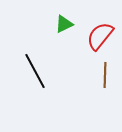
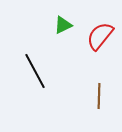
green triangle: moved 1 px left, 1 px down
brown line: moved 6 px left, 21 px down
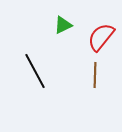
red semicircle: moved 1 px right, 1 px down
brown line: moved 4 px left, 21 px up
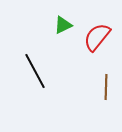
red semicircle: moved 4 px left
brown line: moved 11 px right, 12 px down
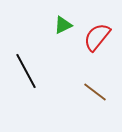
black line: moved 9 px left
brown line: moved 11 px left, 5 px down; rotated 55 degrees counterclockwise
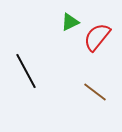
green triangle: moved 7 px right, 3 px up
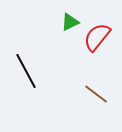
brown line: moved 1 px right, 2 px down
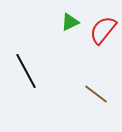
red semicircle: moved 6 px right, 7 px up
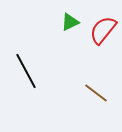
brown line: moved 1 px up
